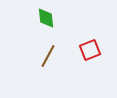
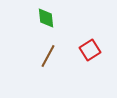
red square: rotated 10 degrees counterclockwise
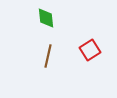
brown line: rotated 15 degrees counterclockwise
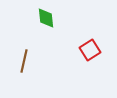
brown line: moved 24 px left, 5 px down
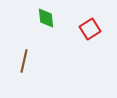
red square: moved 21 px up
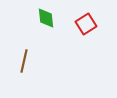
red square: moved 4 px left, 5 px up
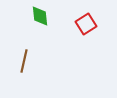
green diamond: moved 6 px left, 2 px up
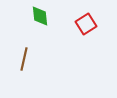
brown line: moved 2 px up
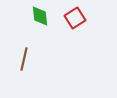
red square: moved 11 px left, 6 px up
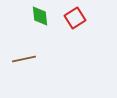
brown line: rotated 65 degrees clockwise
